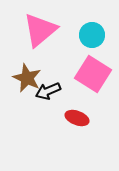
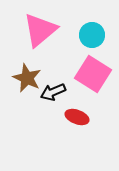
black arrow: moved 5 px right, 1 px down
red ellipse: moved 1 px up
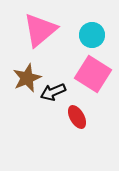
brown star: rotated 24 degrees clockwise
red ellipse: rotated 40 degrees clockwise
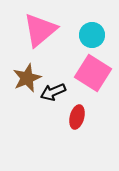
pink square: moved 1 px up
red ellipse: rotated 45 degrees clockwise
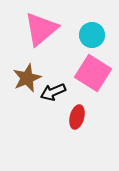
pink triangle: moved 1 px right, 1 px up
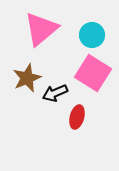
black arrow: moved 2 px right, 1 px down
